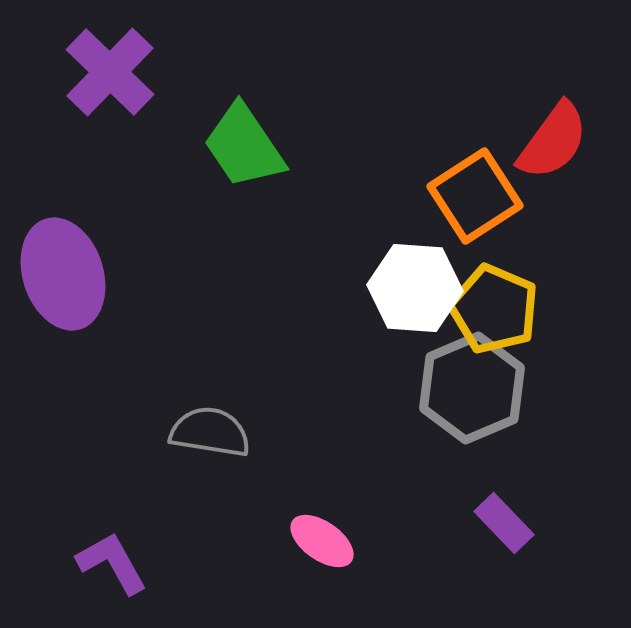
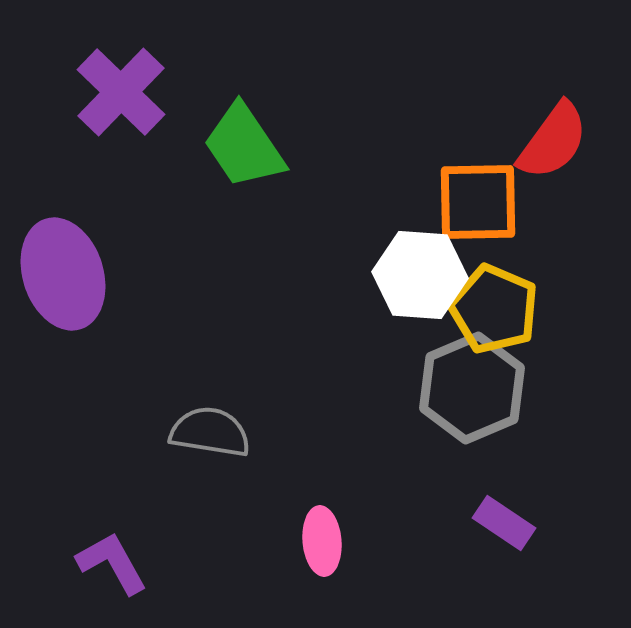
purple cross: moved 11 px right, 20 px down
orange square: moved 3 px right, 6 px down; rotated 32 degrees clockwise
white hexagon: moved 5 px right, 13 px up
purple rectangle: rotated 12 degrees counterclockwise
pink ellipse: rotated 50 degrees clockwise
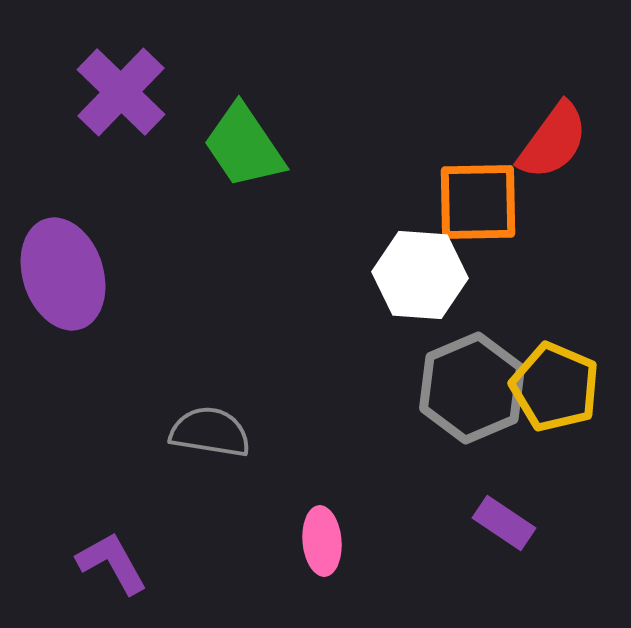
yellow pentagon: moved 61 px right, 78 px down
